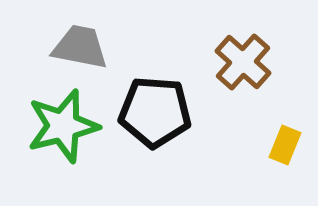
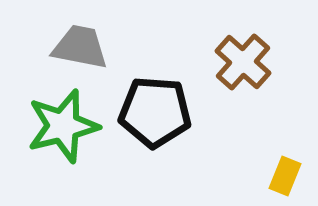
yellow rectangle: moved 31 px down
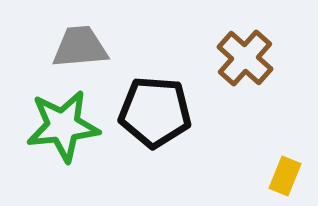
gray trapezoid: rotated 16 degrees counterclockwise
brown cross: moved 2 px right, 4 px up
green star: rotated 8 degrees clockwise
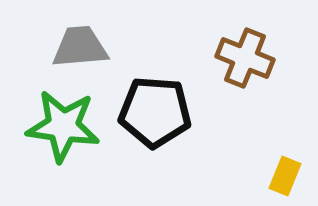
brown cross: rotated 20 degrees counterclockwise
green star: rotated 14 degrees clockwise
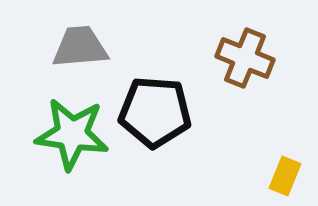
green star: moved 9 px right, 8 px down
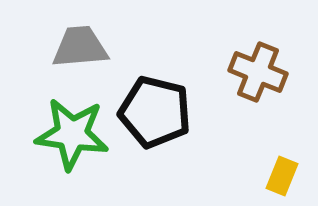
brown cross: moved 13 px right, 14 px down
black pentagon: rotated 10 degrees clockwise
yellow rectangle: moved 3 px left
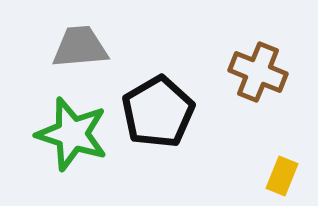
black pentagon: moved 3 px right; rotated 28 degrees clockwise
green star: rotated 10 degrees clockwise
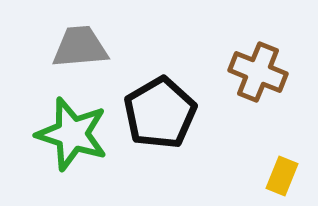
black pentagon: moved 2 px right, 1 px down
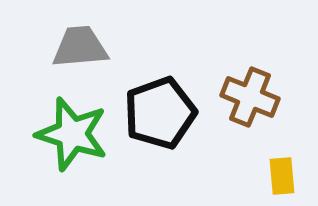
brown cross: moved 8 px left, 25 px down
black pentagon: rotated 10 degrees clockwise
yellow rectangle: rotated 27 degrees counterclockwise
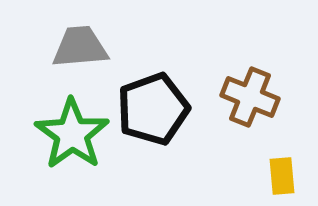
black pentagon: moved 7 px left, 4 px up
green star: rotated 18 degrees clockwise
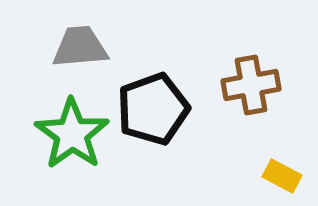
brown cross: moved 1 px right, 12 px up; rotated 32 degrees counterclockwise
yellow rectangle: rotated 57 degrees counterclockwise
